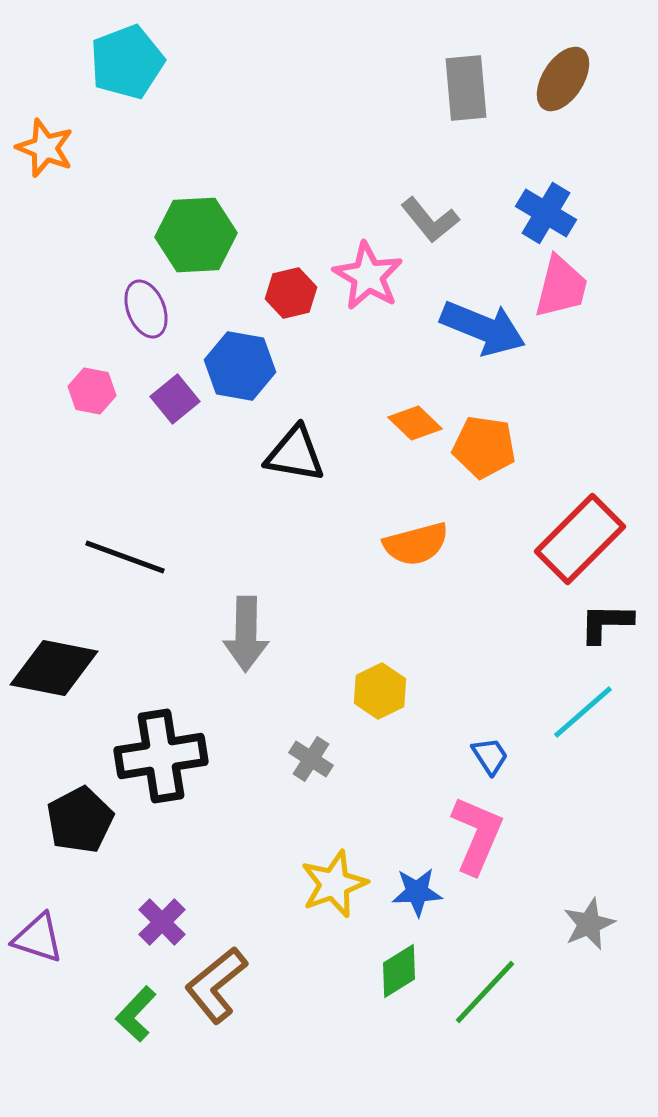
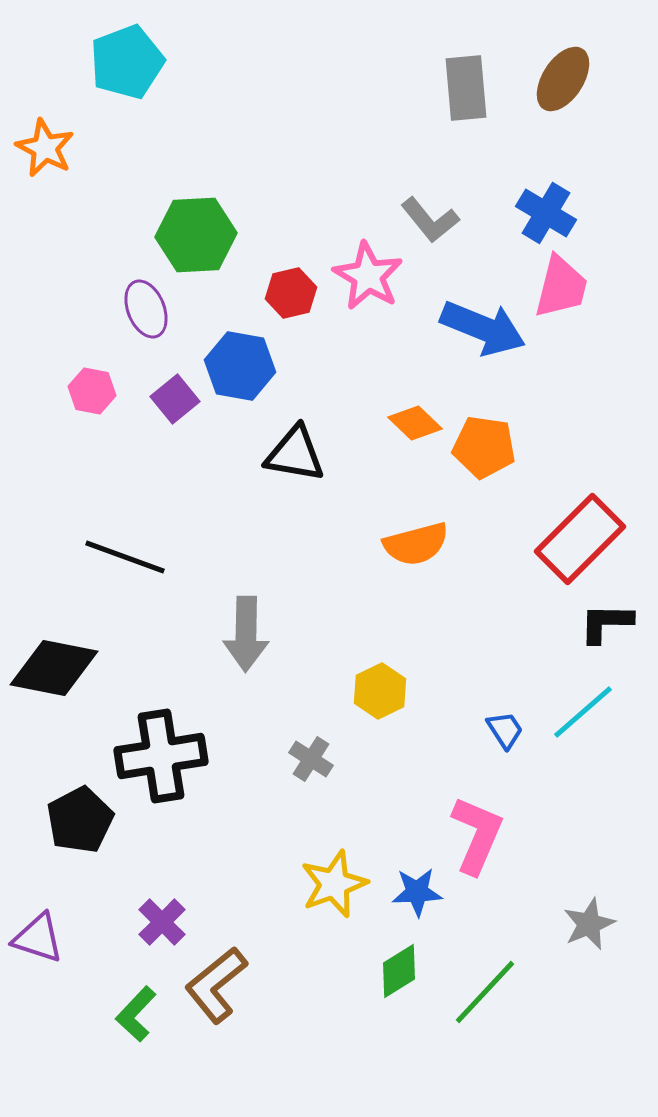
orange star: rotated 6 degrees clockwise
blue trapezoid: moved 15 px right, 26 px up
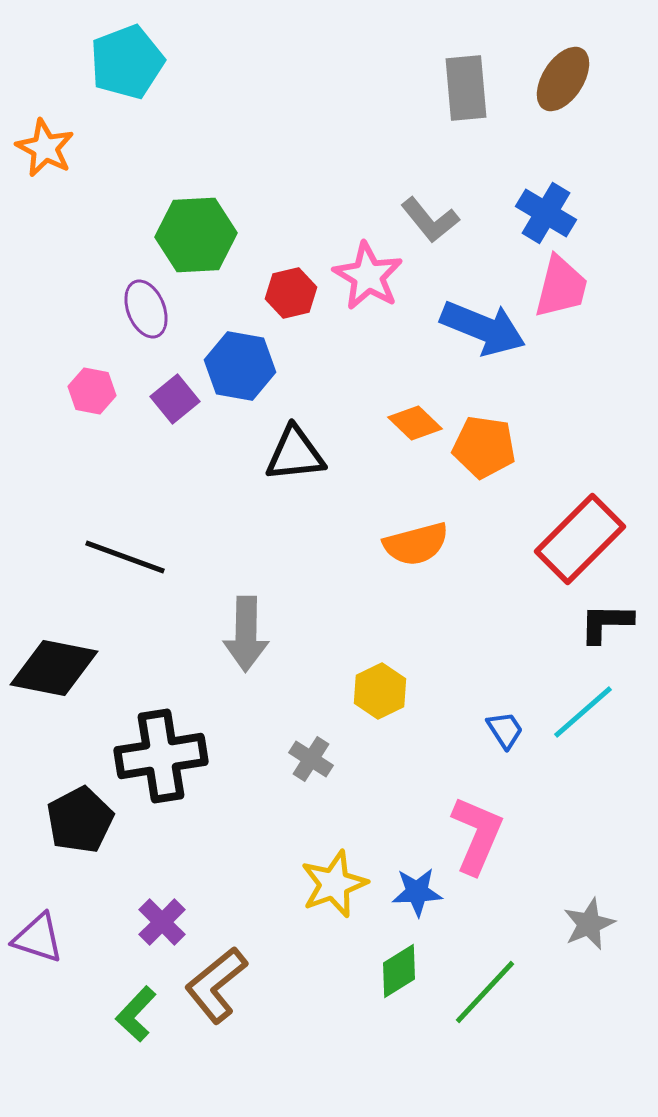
black triangle: rotated 16 degrees counterclockwise
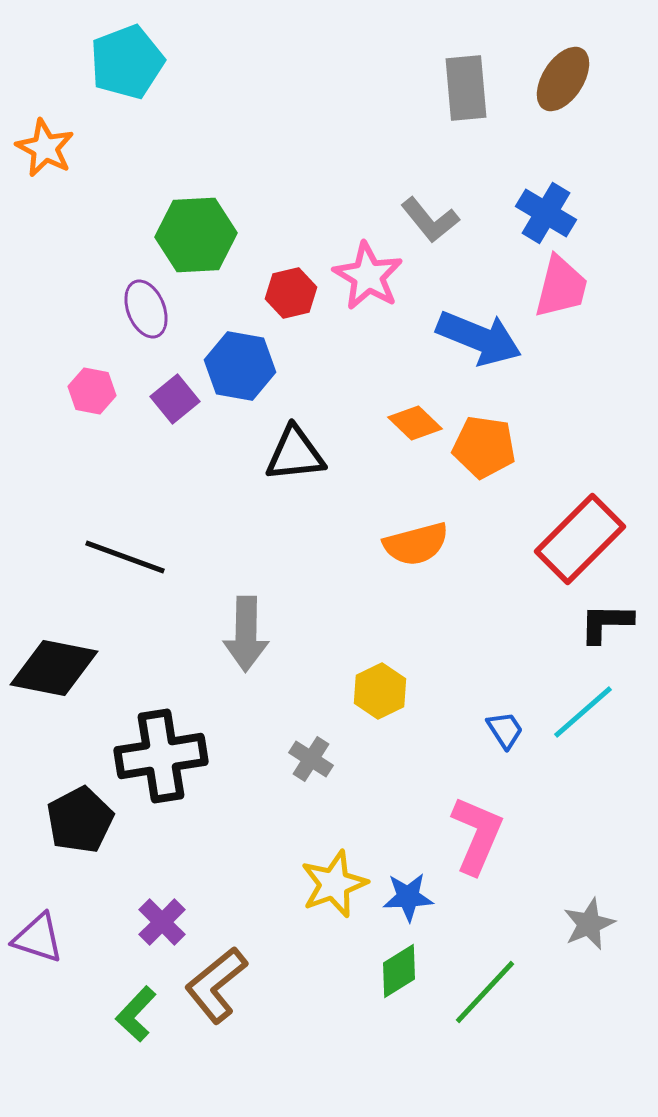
blue arrow: moved 4 px left, 10 px down
blue star: moved 9 px left, 5 px down
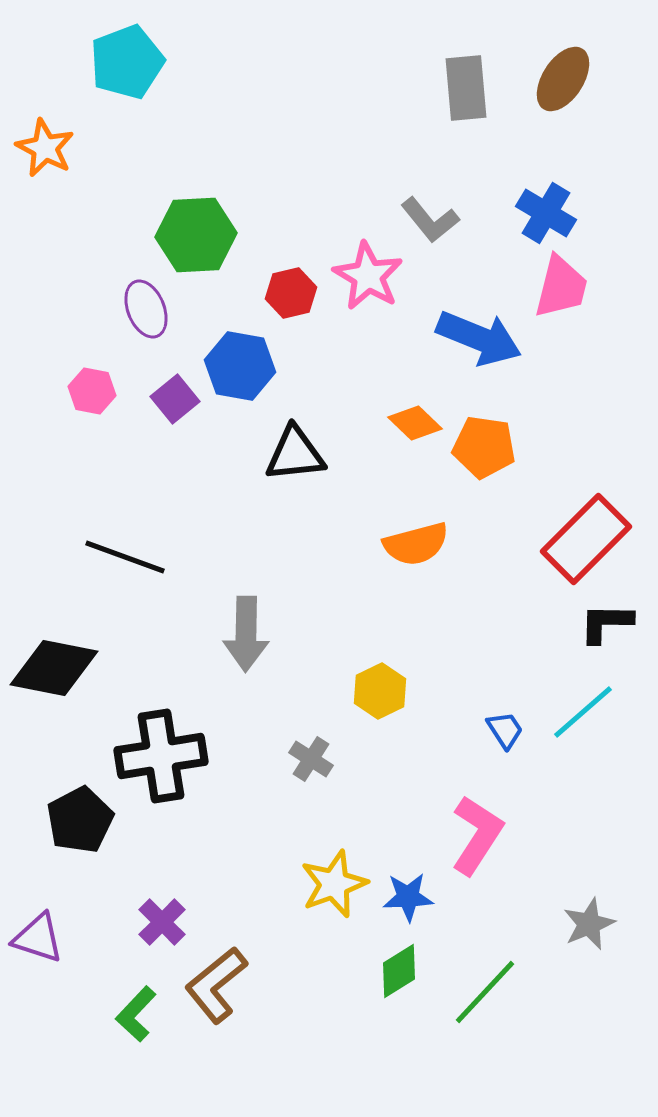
red rectangle: moved 6 px right
pink L-shape: rotated 10 degrees clockwise
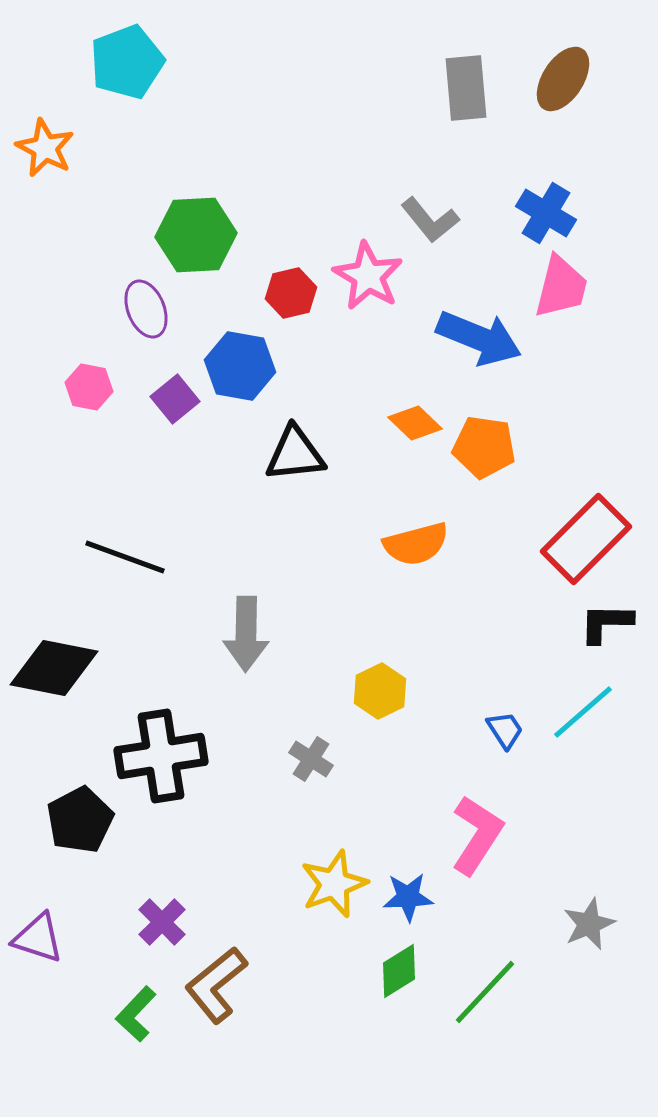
pink hexagon: moved 3 px left, 4 px up
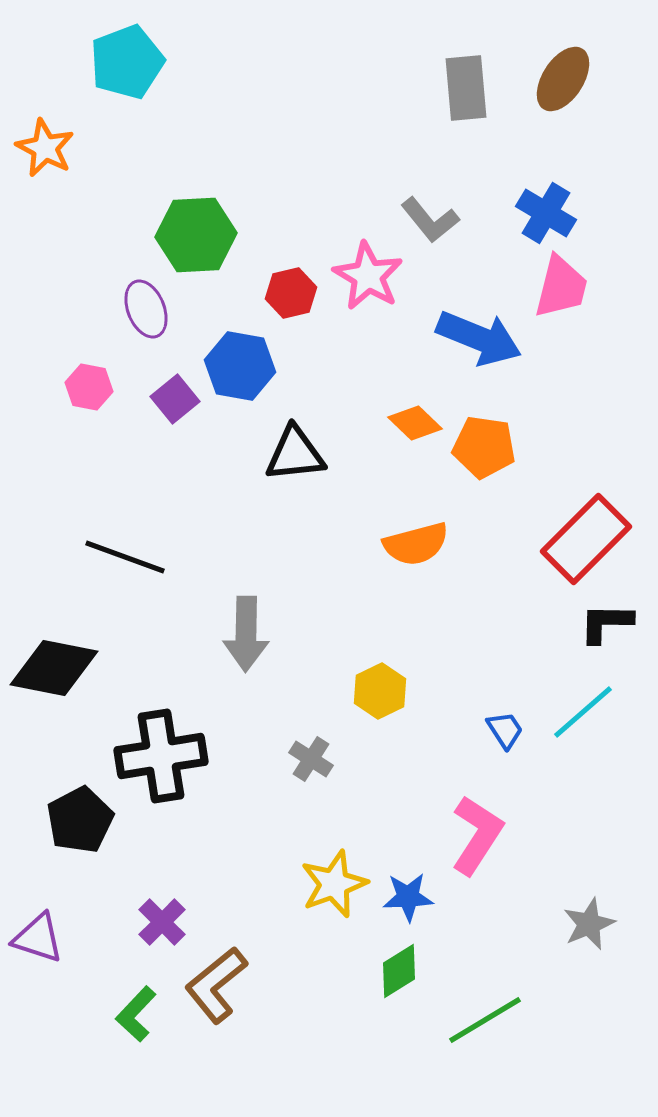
green line: moved 28 px down; rotated 16 degrees clockwise
